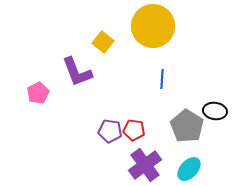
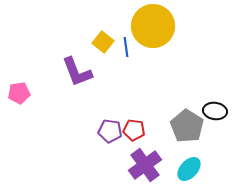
blue line: moved 36 px left, 32 px up; rotated 12 degrees counterclockwise
pink pentagon: moved 19 px left; rotated 20 degrees clockwise
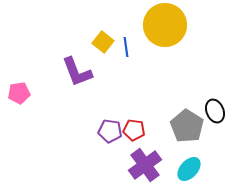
yellow circle: moved 12 px right, 1 px up
black ellipse: rotated 60 degrees clockwise
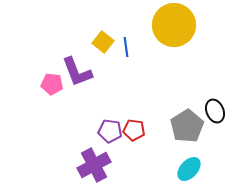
yellow circle: moved 9 px right
pink pentagon: moved 33 px right, 9 px up; rotated 15 degrees clockwise
gray pentagon: rotated 8 degrees clockwise
purple cross: moved 51 px left; rotated 8 degrees clockwise
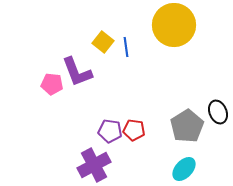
black ellipse: moved 3 px right, 1 px down
cyan ellipse: moved 5 px left
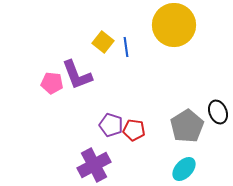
purple L-shape: moved 3 px down
pink pentagon: moved 1 px up
purple pentagon: moved 1 px right, 6 px up; rotated 10 degrees clockwise
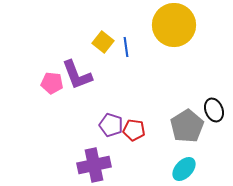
black ellipse: moved 4 px left, 2 px up
purple cross: rotated 16 degrees clockwise
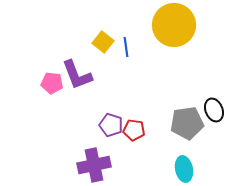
gray pentagon: moved 3 px up; rotated 24 degrees clockwise
cyan ellipse: rotated 55 degrees counterclockwise
